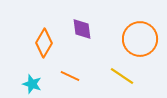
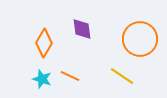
cyan star: moved 10 px right, 5 px up
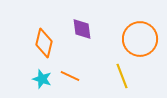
orange diamond: rotated 16 degrees counterclockwise
yellow line: rotated 35 degrees clockwise
